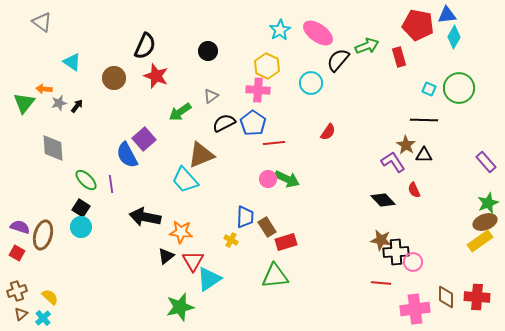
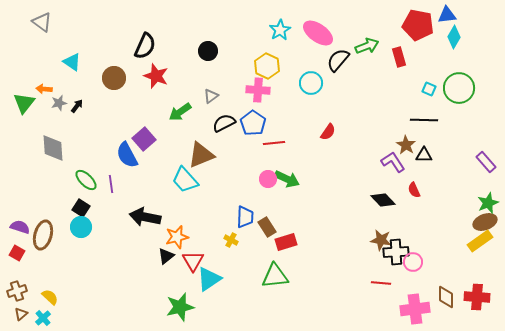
orange star at (181, 232): moved 4 px left, 5 px down; rotated 20 degrees counterclockwise
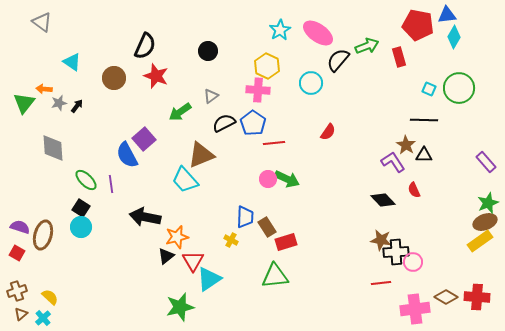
red line at (381, 283): rotated 12 degrees counterclockwise
brown diamond at (446, 297): rotated 60 degrees counterclockwise
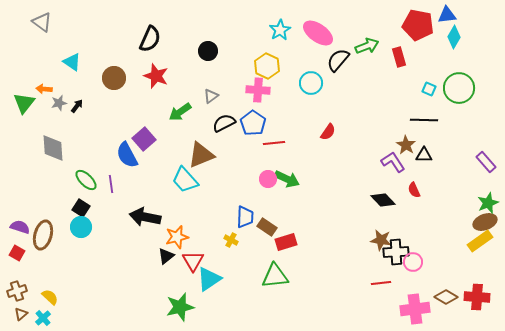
black semicircle at (145, 46): moved 5 px right, 7 px up
brown rectangle at (267, 227): rotated 24 degrees counterclockwise
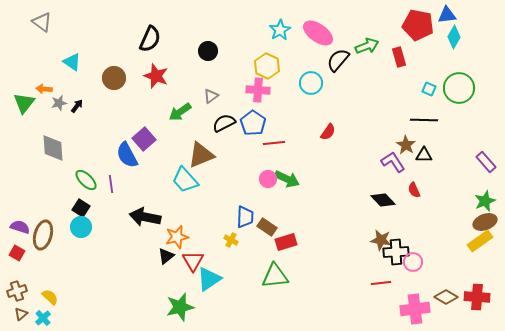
green star at (488, 203): moved 3 px left, 2 px up
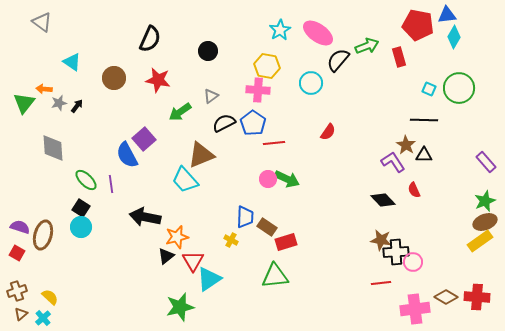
yellow hexagon at (267, 66): rotated 15 degrees counterclockwise
red star at (156, 76): moved 2 px right, 4 px down; rotated 10 degrees counterclockwise
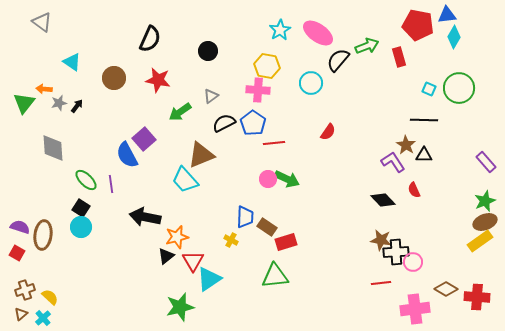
brown ellipse at (43, 235): rotated 8 degrees counterclockwise
brown cross at (17, 291): moved 8 px right, 1 px up
brown diamond at (446, 297): moved 8 px up
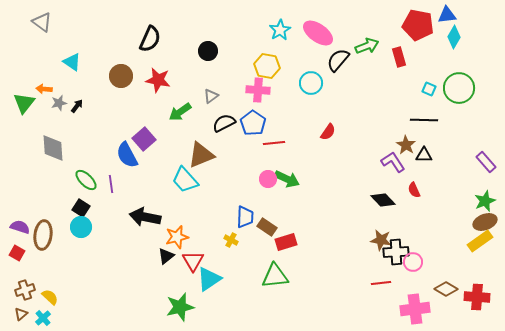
brown circle at (114, 78): moved 7 px right, 2 px up
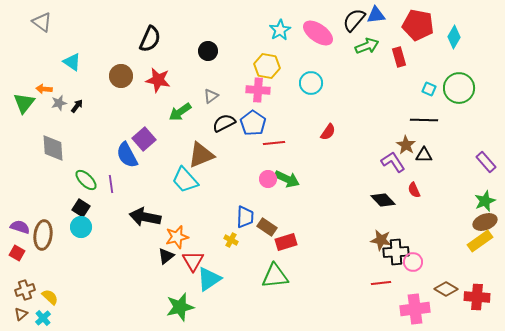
blue triangle at (447, 15): moved 71 px left
black semicircle at (338, 60): moved 16 px right, 40 px up
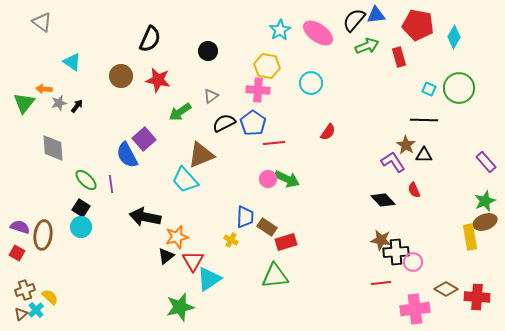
yellow rectangle at (480, 241): moved 10 px left, 4 px up; rotated 65 degrees counterclockwise
cyan cross at (43, 318): moved 7 px left, 8 px up
